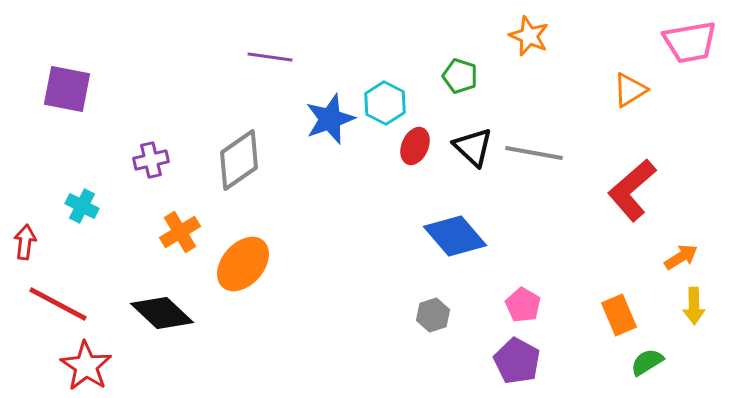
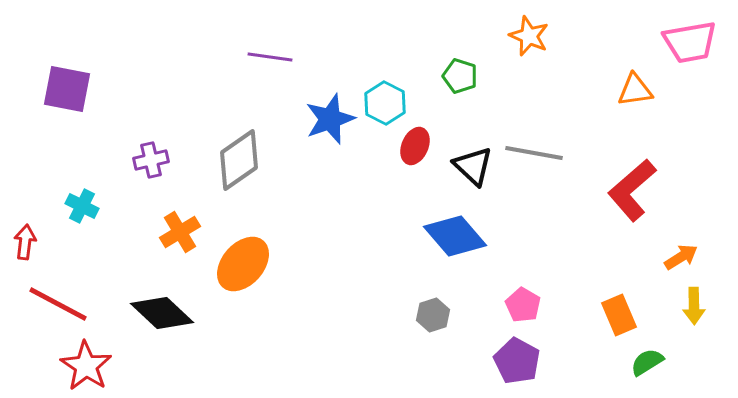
orange triangle: moved 5 px right; rotated 24 degrees clockwise
black triangle: moved 19 px down
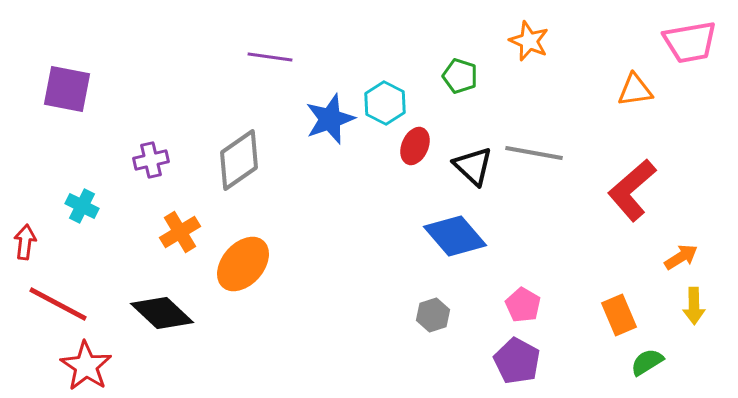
orange star: moved 5 px down
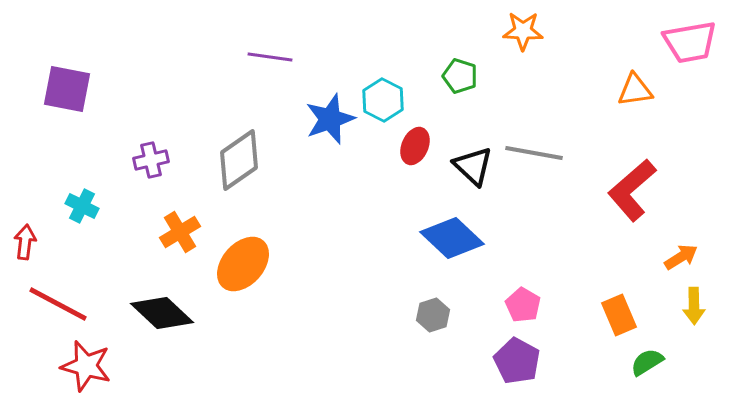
orange star: moved 6 px left, 10 px up; rotated 21 degrees counterclockwise
cyan hexagon: moved 2 px left, 3 px up
blue diamond: moved 3 px left, 2 px down; rotated 6 degrees counterclockwise
red star: rotated 18 degrees counterclockwise
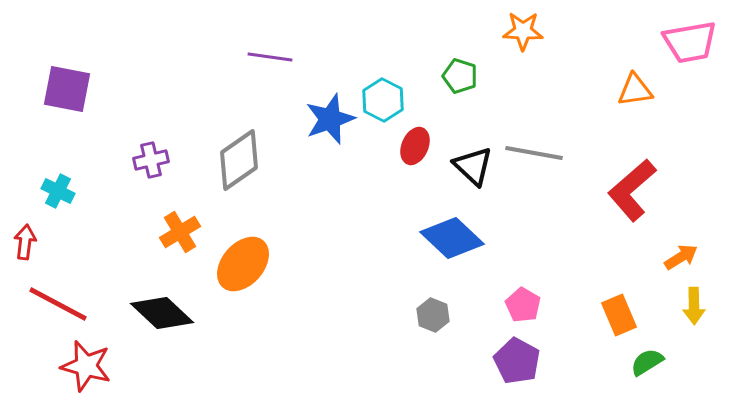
cyan cross: moved 24 px left, 15 px up
gray hexagon: rotated 20 degrees counterclockwise
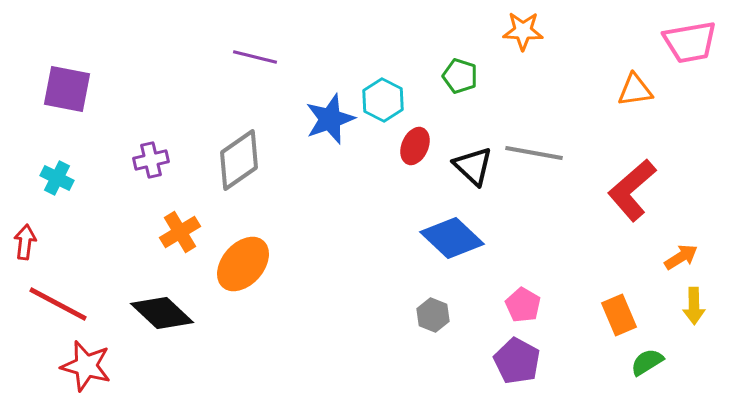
purple line: moved 15 px left; rotated 6 degrees clockwise
cyan cross: moved 1 px left, 13 px up
